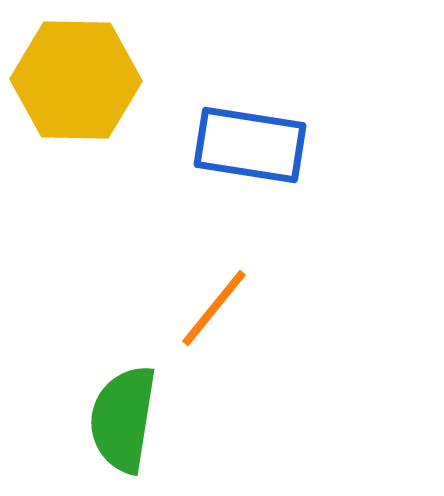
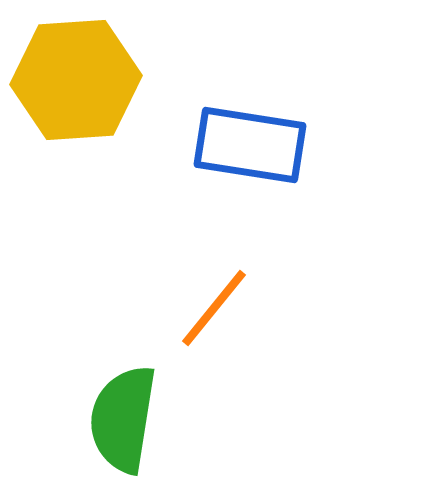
yellow hexagon: rotated 5 degrees counterclockwise
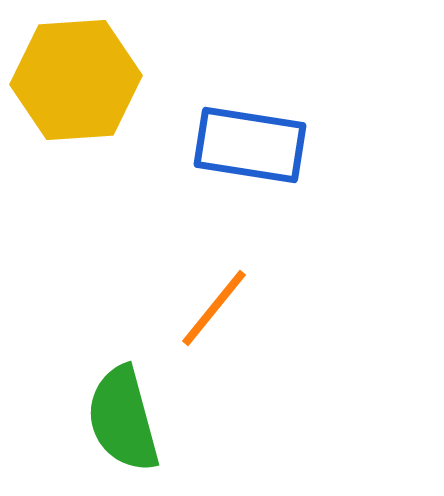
green semicircle: rotated 24 degrees counterclockwise
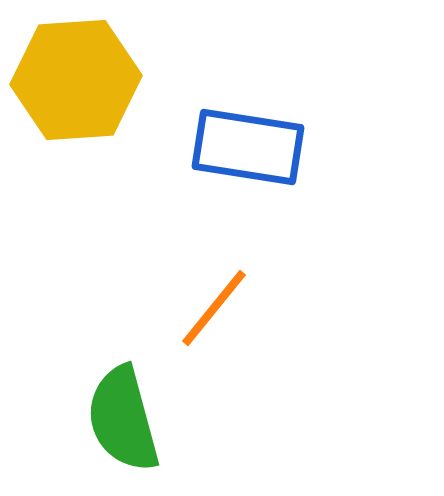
blue rectangle: moved 2 px left, 2 px down
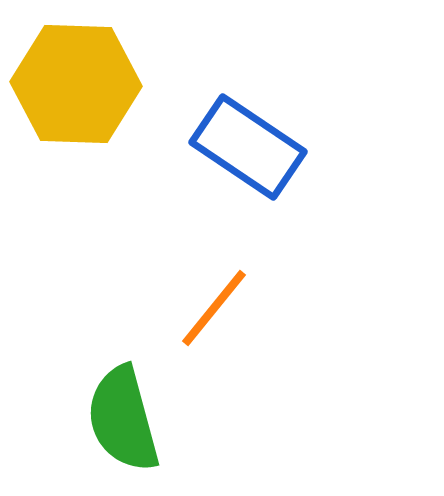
yellow hexagon: moved 4 px down; rotated 6 degrees clockwise
blue rectangle: rotated 25 degrees clockwise
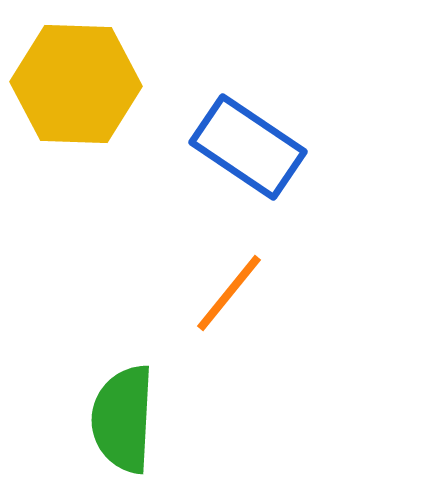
orange line: moved 15 px right, 15 px up
green semicircle: rotated 18 degrees clockwise
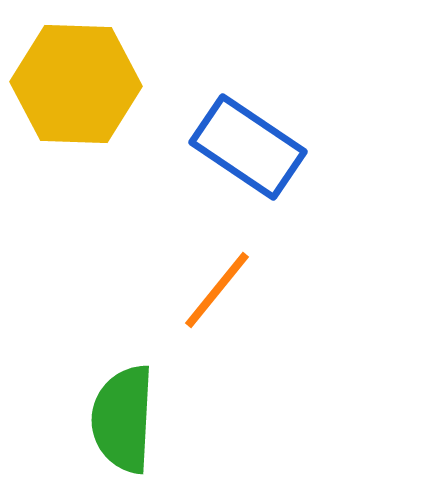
orange line: moved 12 px left, 3 px up
